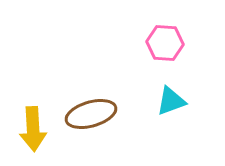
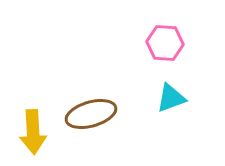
cyan triangle: moved 3 px up
yellow arrow: moved 3 px down
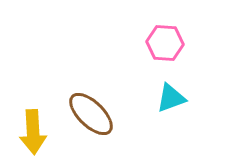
brown ellipse: rotated 60 degrees clockwise
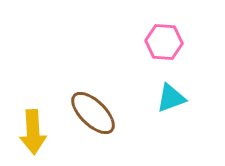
pink hexagon: moved 1 px left, 1 px up
brown ellipse: moved 2 px right, 1 px up
